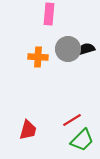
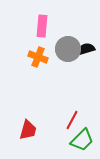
pink rectangle: moved 7 px left, 12 px down
orange cross: rotated 18 degrees clockwise
red line: rotated 30 degrees counterclockwise
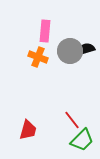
pink rectangle: moved 3 px right, 5 px down
gray circle: moved 2 px right, 2 px down
red line: rotated 66 degrees counterclockwise
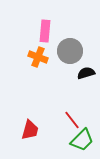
black semicircle: moved 24 px down
red trapezoid: moved 2 px right
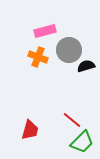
pink rectangle: rotated 70 degrees clockwise
gray circle: moved 1 px left, 1 px up
black semicircle: moved 7 px up
red line: rotated 12 degrees counterclockwise
green trapezoid: moved 2 px down
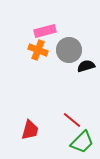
orange cross: moved 7 px up
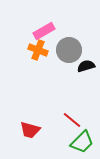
pink rectangle: moved 1 px left; rotated 15 degrees counterclockwise
red trapezoid: rotated 90 degrees clockwise
